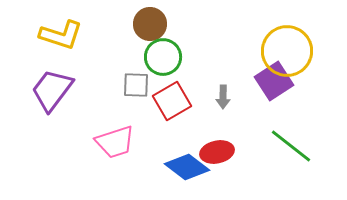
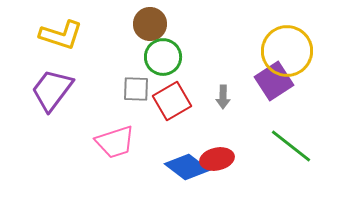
gray square: moved 4 px down
red ellipse: moved 7 px down
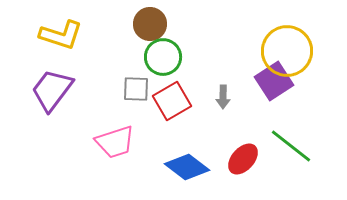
red ellipse: moved 26 px right; rotated 36 degrees counterclockwise
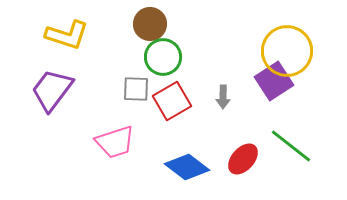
yellow L-shape: moved 6 px right
